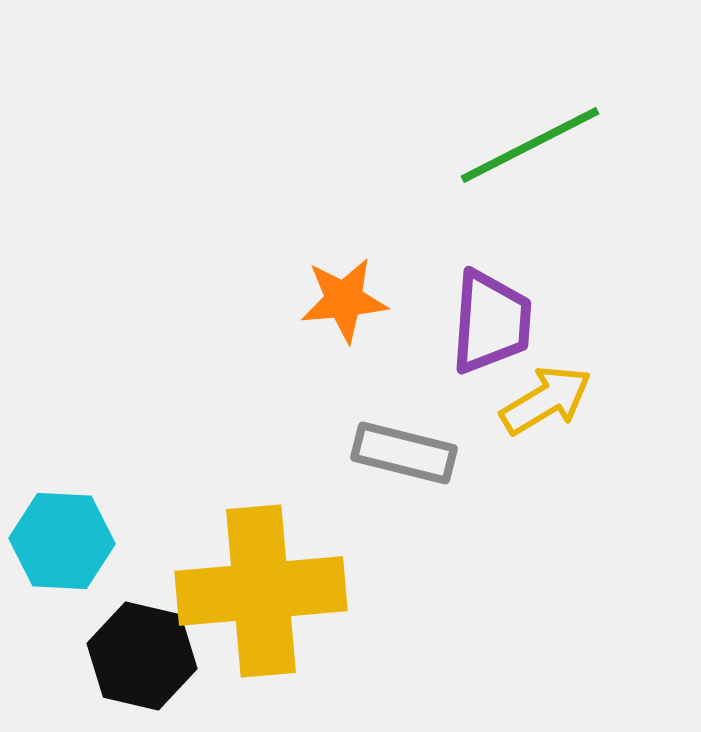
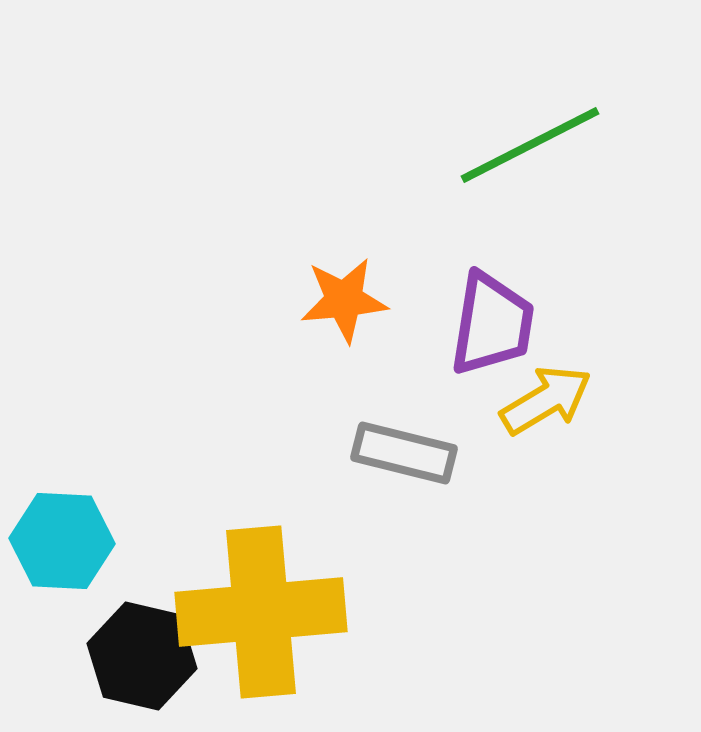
purple trapezoid: moved 1 px right, 2 px down; rotated 5 degrees clockwise
yellow cross: moved 21 px down
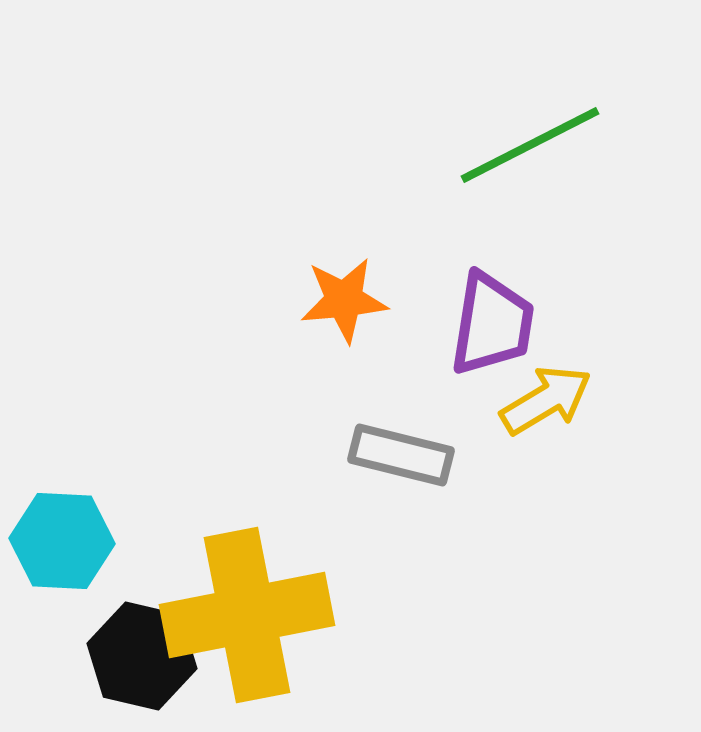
gray rectangle: moved 3 px left, 2 px down
yellow cross: moved 14 px left, 3 px down; rotated 6 degrees counterclockwise
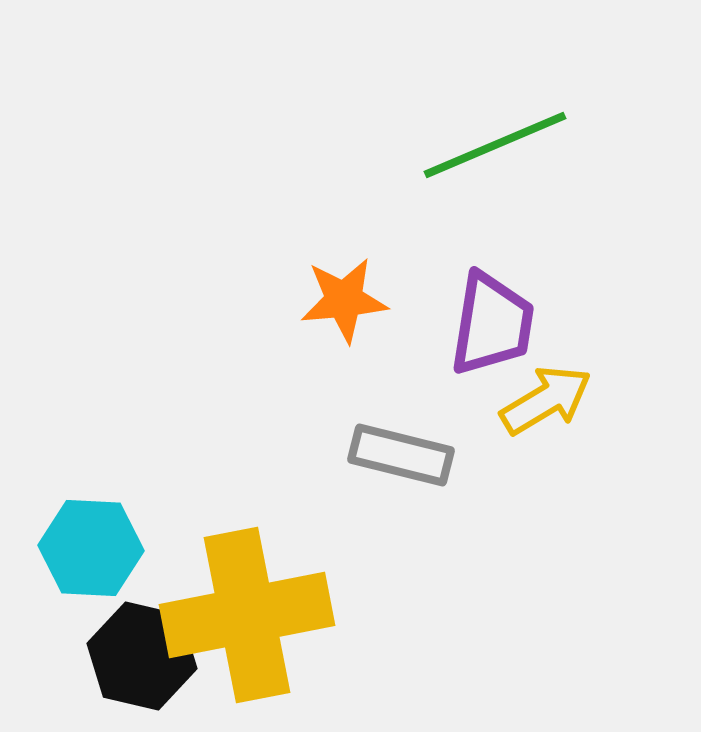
green line: moved 35 px left; rotated 4 degrees clockwise
cyan hexagon: moved 29 px right, 7 px down
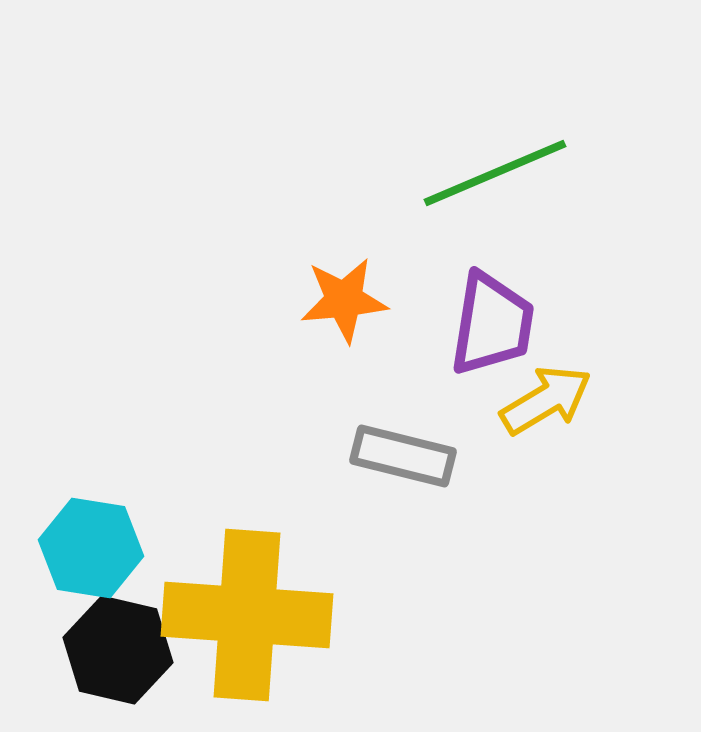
green line: moved 28 px down
gray rectangle: moved 2 px right, 1 px down
cyan hexagon: rotated 6 degrees clockwise
yellow cross: rotated 15 degrees clockwise
black hexagon: moved 24 px left, 6 px up
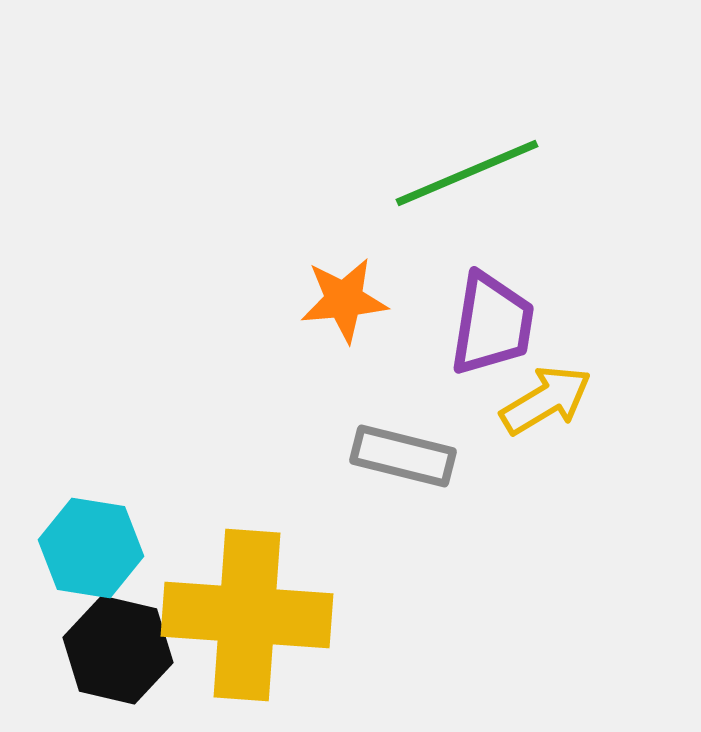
green line: moved 28 px left
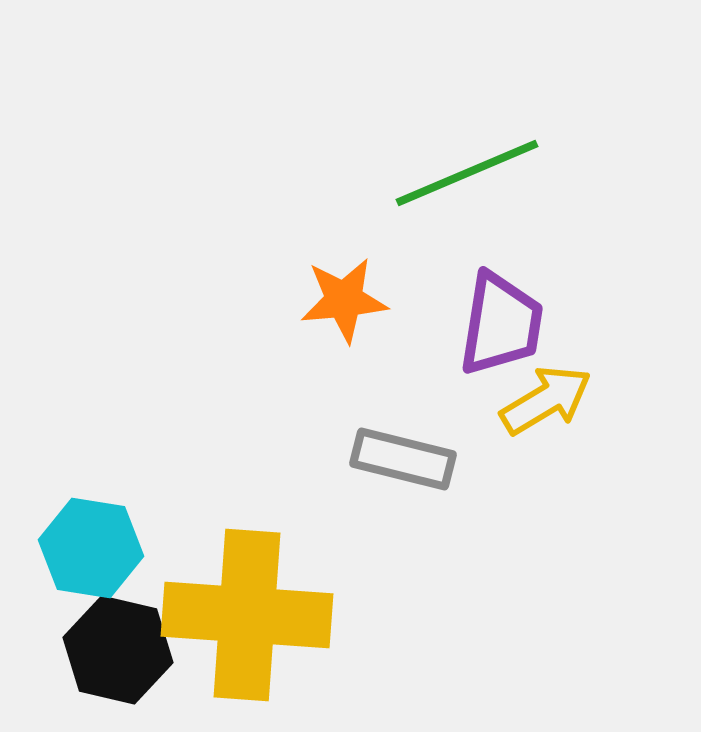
purple trapezoid: moved 9 px right
gray rectangle: moved 3 px down
